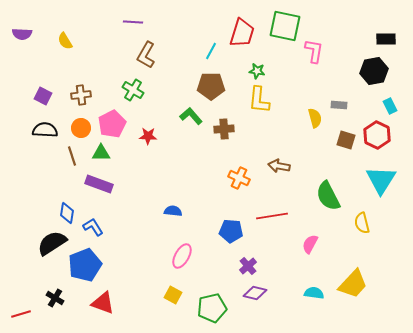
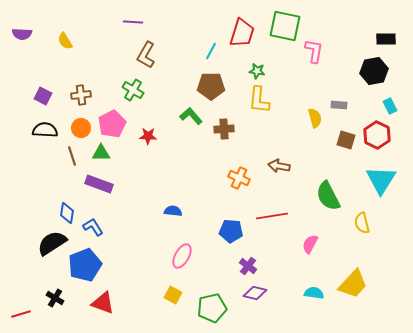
purple cross at (248, 266): rotated 12 degrees counterclockwise
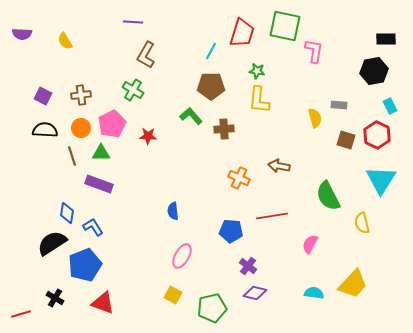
blue semicircle at (173, 211): rotated 102 degrees counterclockwise
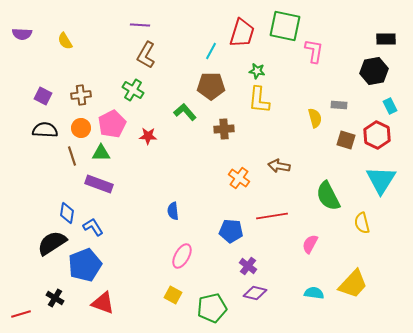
purple line at (133, 22): moved 7 px right, 3 px down
green L-shape at (191, 116): moved 6 px left, 4 px up
orange cross at (239, 178): rotated 10 degrees clockwise
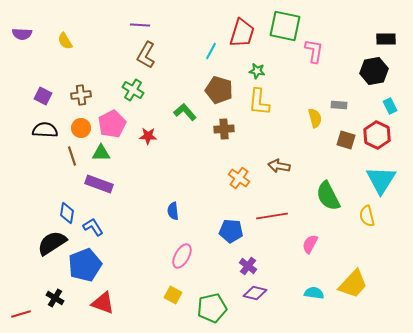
brown pentagon at (211, 86): moved 8 px right, 4 px down; rotated 16 degrees clockwise
yellow L-shape at (259, 100): moved 2 px down
yellow semicircle at (362, 223): moved 5 px right, 7 px up
